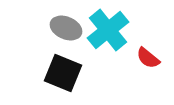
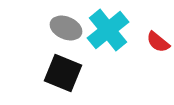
red semicircle: moved 10 px right, 16 px up
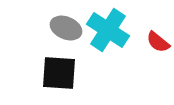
cyan cross: rotated 18 degrees counterclockwise
black square: moved 4 px left; rotated 18 degrees counterclockwise
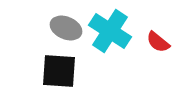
cyan cross: moved 2 px right, 1 px down
black square: moved 2 px up
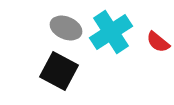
cyan cross: moved 1 px right, 1 px down; rotated 24 degrees clockwise
black square: rotated 24 degrees clockwise
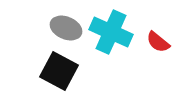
cyan cross: rotated 33 degrees counterclockwise
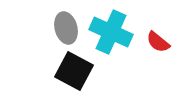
gray ellipse: rotated 52 degrees clockwise
black square: moved 15 px right
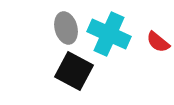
cyan cross: moved 2 px left, 2 px down
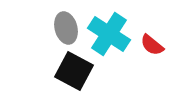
cyan cross: rotated 9 degrees clockwise
red semicircle: moved 6 px left, 3 px down
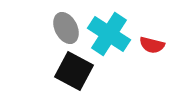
gray ellipse: rotated 12 degrees counterclockwise
red semicircle: rotated 25 degrees counterclockwise
